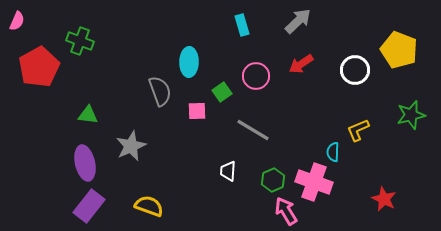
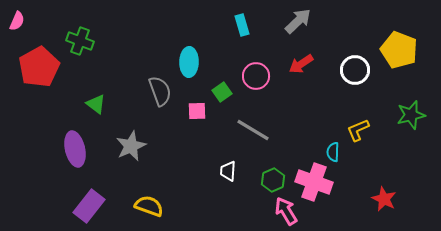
green triangle: moved 8 px right, 11 px up; rotated 30 degrees clockwise
purple ellipse: moved 10 px left, 14 px up
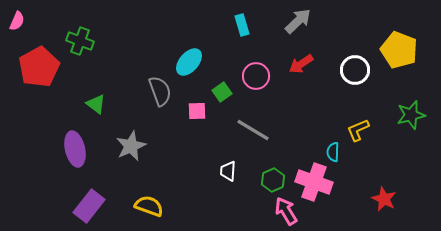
cyan ellipse: rotated 40 degrees clockwise
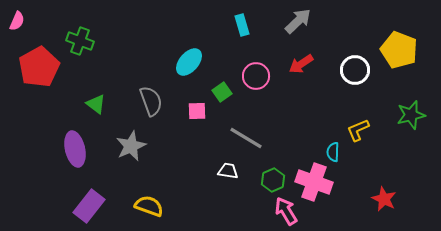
gray semicircle: moved 9 px left, 10 px down
gray line: moved 7 px left, 8 px down
white trapezoid: rotated 95 degrees clockwise
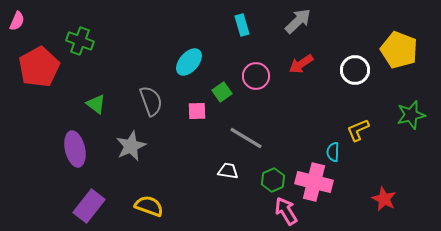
pink cross: rotated 6 degrees counterclockwise
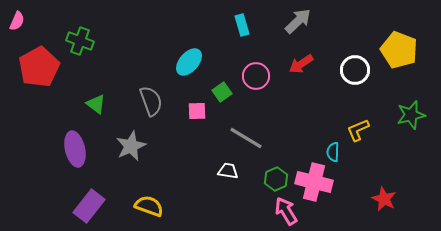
green hexagon: moved 3 px right, 1 px up
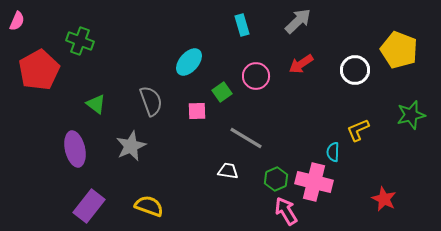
red pentagon: moved 3 px down
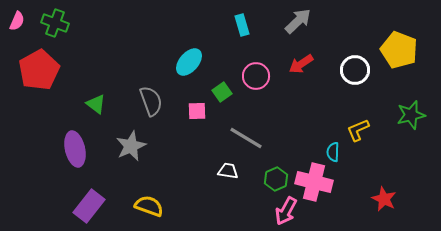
green cross: moved 25 px left, 18 px up
pink arrow: rotated 120 degrees counterclockwise
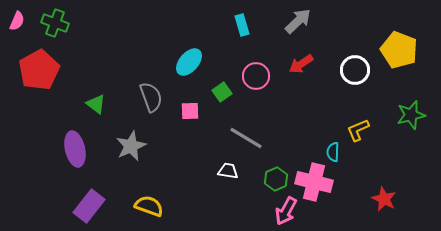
gray semicircle: moved 4 px up
pink square: moved 7 px left
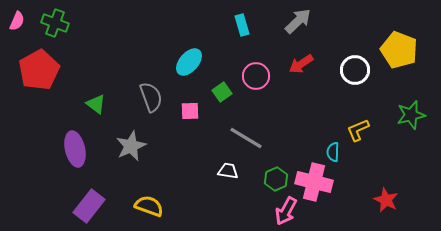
red star: moved 2 px right, 1 px down
